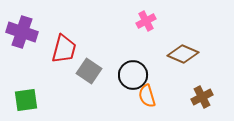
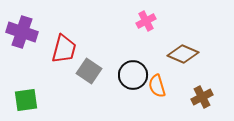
orange semicircle: moved 10 px right, 10 px up
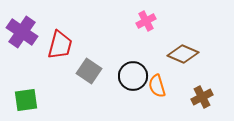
purple cross: rotated 16 degrees clockwise
red trapezoid: moved 4 px left, 4 px up
black circle: moved 1 px down
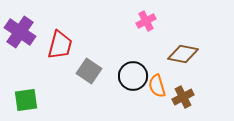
purple cross: moved 2 px left
brown diamond: rotated 12 degrees counterclockwise
brown cross: moved 19 px left
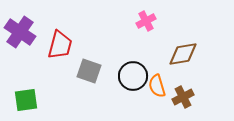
brown diamond: rotated 20 degrees counterclockwise
gray square: rotated 15 degrees counterclockwise
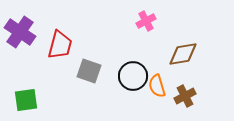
brown cross: moved 2 px right, 1 px up
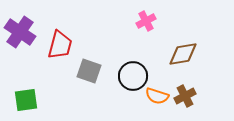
orange semicircle: moved 10 px down; rotated 55 degrees counterclockwise
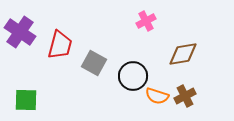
gray square: moved 5 px right, 8 px up; rotated 10 degrees clockwise
green square: rotated 10 degrees clockwise
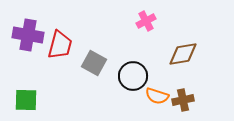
purple cross: moved 8 px right, 3 px down; rotated 24 degrees counterclockwise
brown cross: moved 2 px left, 4 px down; rotated 15 degrees clockwise
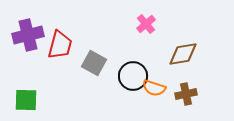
pink cross: moved 3 px down; rotated 12 degrees counterclockwise
purple cross: rotated 24 degrees counterclockwise
orange semicircle: moved 3 px left, 8 px up
brown cross: moved 3 px right, 6 px up
